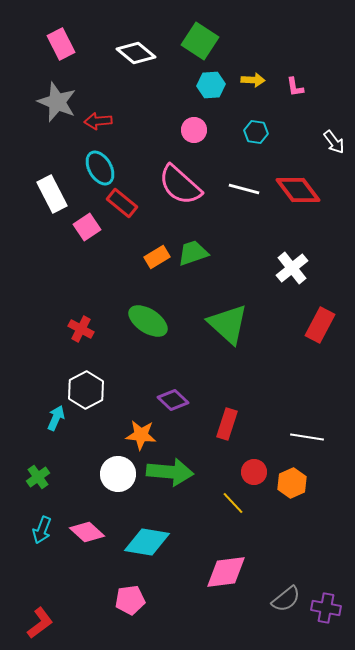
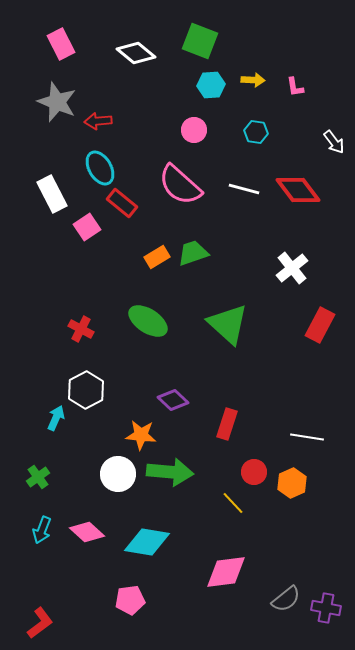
green square at (200, 41): rotated 12 degrees counterclockwise
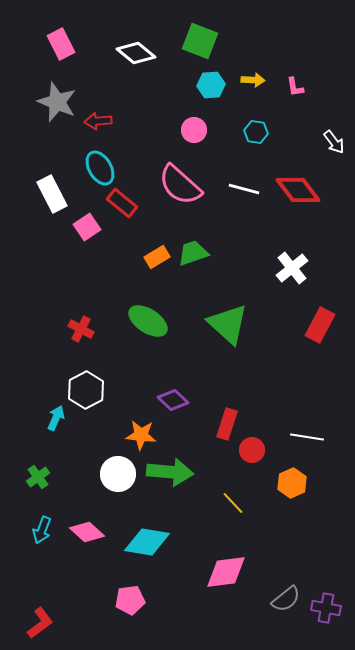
red circle at (254, 472): moved 2 px left, 22 px up
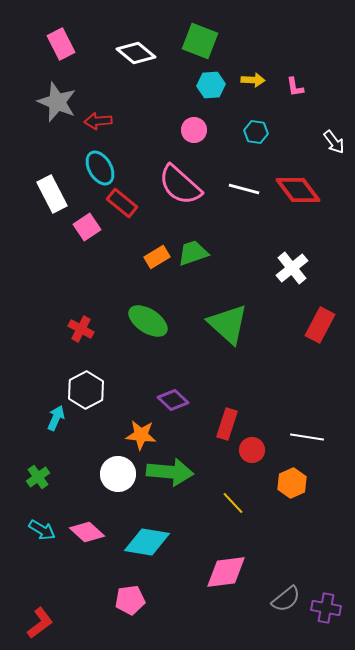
cyan arrow at (42, 530): rotated 80 degrees counterclockwise
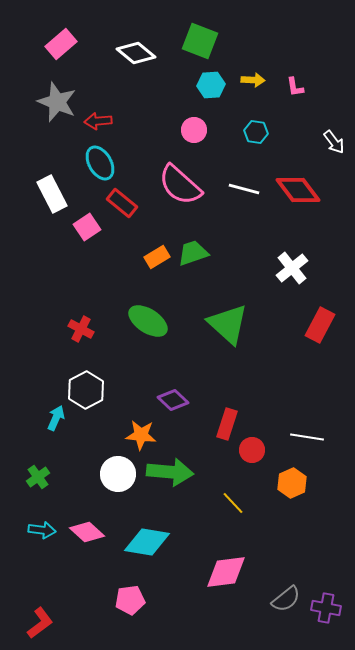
pink rectangle at (61, 44): rotated 76 degrees clockwise
cyan ellipse at (100, 168): moved 5 px up
cyan arrow at (42, 530): rotated 24 degrees counterclockwise
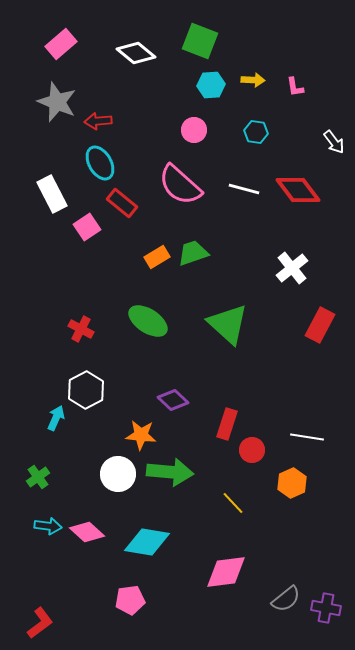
cyan arrow at (42, 530): moved 6 px right, 4 px up
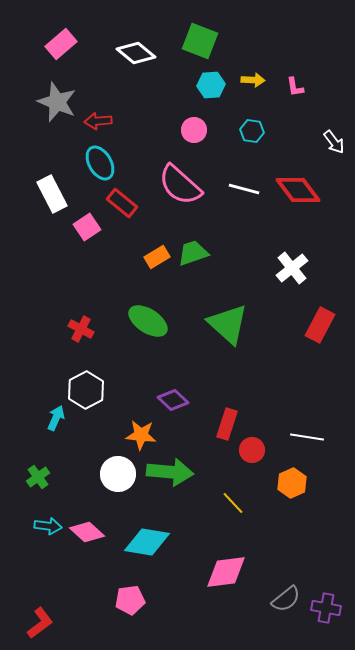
cyan hexagon at (256, 132): moved 4 px left, 1 px up
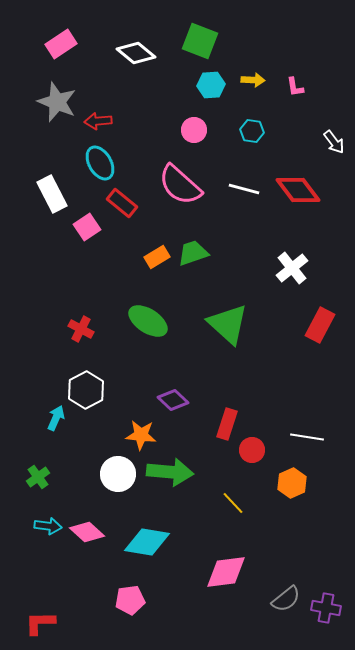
pink rectangle at (61, 44): rotated 8 degrees clockwise
red L-shape at (40, 623): rotated 144 degrees counterclockwise
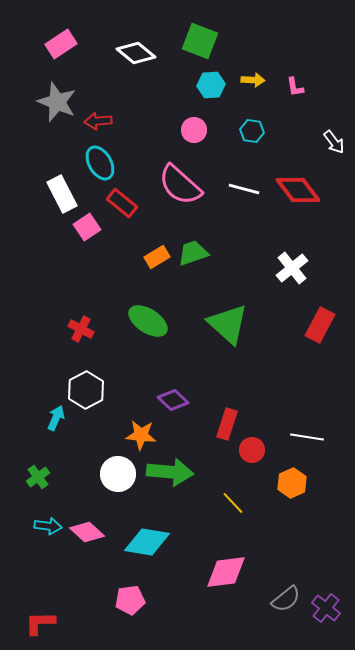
white rectangle at (52, 194): moved 10 px right
purple cross at (326, 608): rotated 28 degrees clockwise
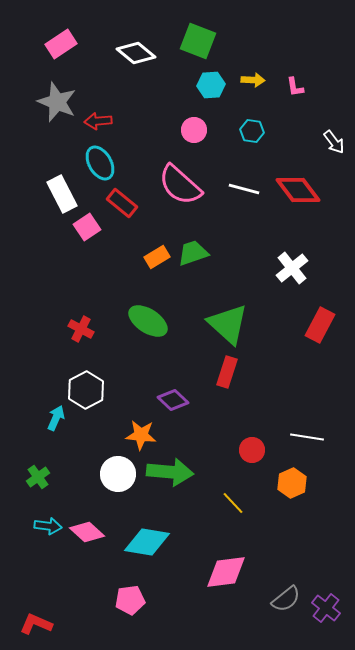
green square at (200, 41): moved 2 px left
red rectangle at (227, 424): moved 52 px up
red L-shape at (40, 623): moved 4 px left, 1 px down; rotated 24 degrees clockwise
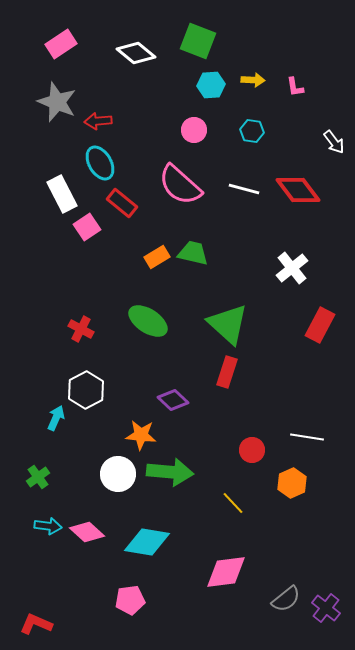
green trapezoid at (193, 253): rotated 32 degrees clockwise
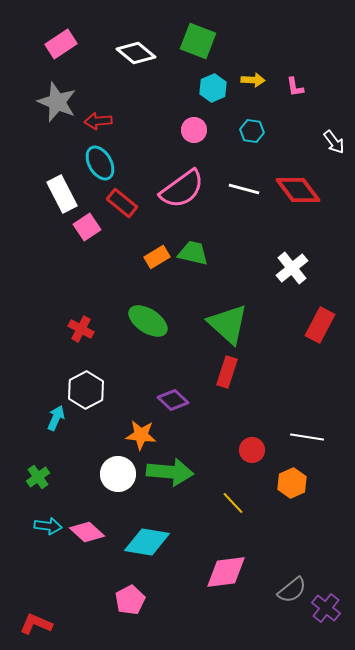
cyan hexagon at (211, 85): moved 2 px right, 3 px down; rotated 20 degrees counterclockwise
pink semicircle at (180, 185): moved 2 px right, 4 px down; rotated 78 degrees counterclockwise
gray semicircle at (286, 599): moved 6 px right, 9 px up
pink pentagon at (130, 600): rotated 20 degrees counterclockwise
